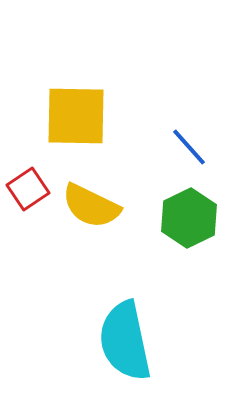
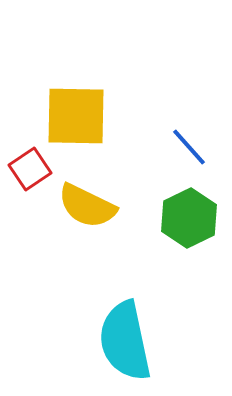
red square: moved 2 px right, 20 px up
yellow semicircle: moved 4 px left
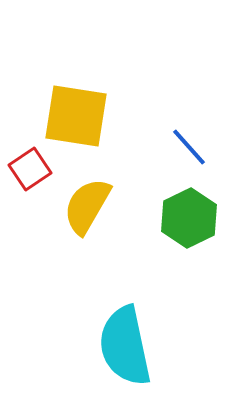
yellow square: rotated 8 degrees clockwise
yellow semicircle: rotated 94 degrees clockwise
cyan semicircle: moved 5 px down
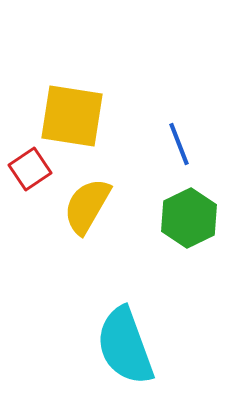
yellow square: moved 4 px left
blue line: moved 10 px left, 3 px up; rotated 21 degrees clockwise
cyan semicircle: rotated 8 degrees counterclockwise
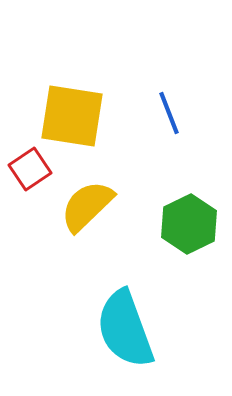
blue line: moved 10 px left, 31 px up
yellow semicircle: rotated 16 degrees clockwise
green hexagon: moved 6 px down
cyan semicircle: moved 17 px up
